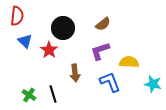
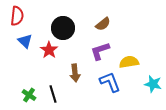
yellow semicircle: rotated 12 degrees counterclockwise
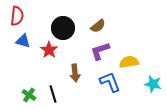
brown semicircle: moved 5 px left, 2 px down
blue triangle: moved 2 px left; rotated 28 degrees counterclockwise
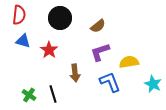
red semicircle: moved 2 px right, 1 px up
black circle: moved 3 px left, 10 px up
purple L-shape: moved 1 px down
cyan star: rotated 12 degrees clockwise
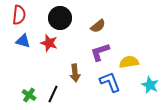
red star: moved 7 px up; rotated 18 degrees counterclockwise
cyan star: moved 3 px left, 1 px down
black line: rotated 42 degrees clockwise
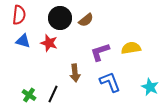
brown semicircle: moved 12 px left, 6 px up
yellow semicircle: moved 2 px right, 14 px up
cyan star: moved 2 px down
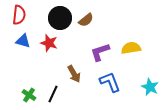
brown arrow: moved 1 px left, 1 px down; rotated 24 degrees counterclockwise
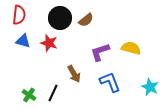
yellow semicircle: rotated 24 degrees clockwise
black line: moved 1 px up
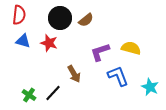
blue L-shape: moved 8 px right, 6 px up
black line: rotated 18 degrees clockwise
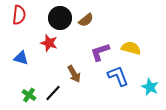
blue triangle: moved 2 px left, 17 px down
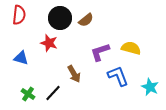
green cross: moved 1 px left, 1 px up
